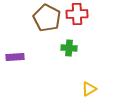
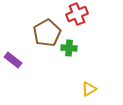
red cross: rotated 20 degrees counterclockwise
brown pentagon: moved 15 px down; rotated 16 degrees clockwise
purple rectangle: moved 2 px left, 3 px down; rotated 42 degrees clockwise
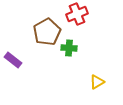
brown pentagon: moved 1 px up
yellow triangle: moved 8 px right, 7 px up
